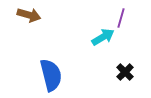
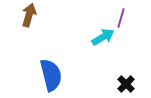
brown arrow: rotated 90 degrees counterclockwise
black cross: moved 1 px right, 12 px down
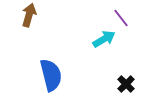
purple line: rotated 54 degrees counterclockwise
cyan arrow: moved 1 px right, 2 px down
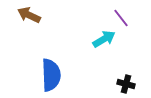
brown arrow: rotated 80 degrees counterclockwise
blue semicircle: rotated 12 degrees clockwise
black cross: rotated 30 degrees counterclockwise
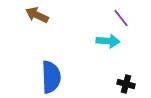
brown arrow: moved 8 px right
cyan arrow: moved 4 px right, 2 px down; rotated 35 degrees clockwise
blue semicircle: moved 2 px down
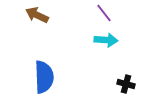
purple line: moved 17 px left, 5 px up
cyan arrow: moved 2 px left, 1 px up
blue semicircle: moved 7 px left
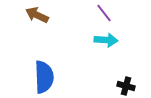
black cross: moved 2 px down
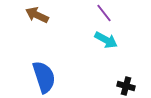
cyan arrow: rotated 25 degrees clockwise
blue semicircle: rotated 16 degrees counterclockwise
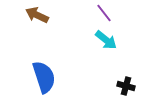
cyan arrow: rotated 10 degrees clockwise
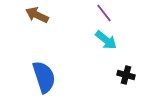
black cross: moved 11 px up
